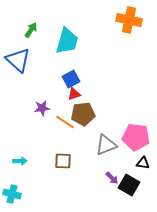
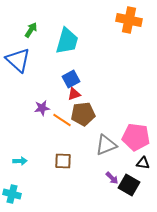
orange line: moved 3 px left, 2 px up
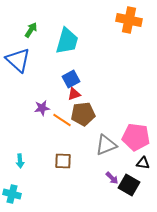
cyan arrow: rotated 88 degrees clockwise
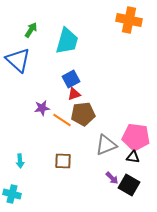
black triangle: moved 10 px left, 6 px up
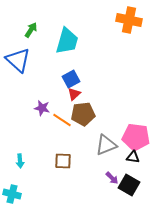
red triangle: rotated 24 degrees counterclockwise
purple star: rotated 21 degrees clockwise
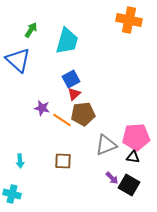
pink pentagon: rotated 12 degrees counterclockwise
